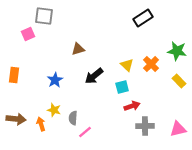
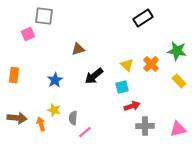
brown arrow: moved 1 px right, 1 px up
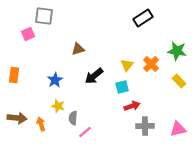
yellow triangle: rotated 24 degrees clockwise
yellow star: moved 4 px right, 4 px up
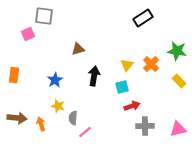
black arrow: rotated 138 degrees clockwise
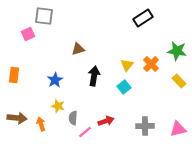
cyan square: moved 2 px right; rotated 24 degrees counterclockwise
red arrow: moved 26 px left, 15 px down
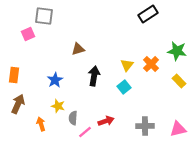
black rectangle: moved 5 px right, 4 px up
brown arrow: moved 1 px right, 14 px up; rotated 72 degrees counterclockwise
